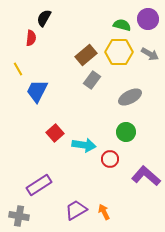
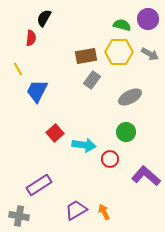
brown rectangle: moved 1 px down; rotated 30 degrees clockwise
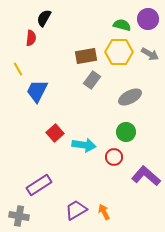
red circle: moved 4 px right, 2 px up
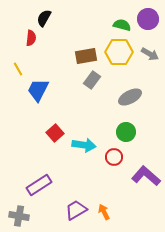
blue trapezoid: moved 1 px right, 1 px up
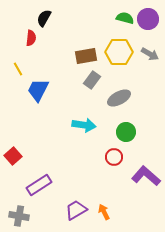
green semicircle: moved 3 px right, 7 px up
gray ellipse: moved 11 px left, 1 px down
red square: moved 42 px left, 23 px down
cyan arrow: moved 20 px up
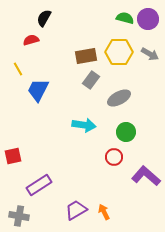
red semicircle: moved 2 px down; rotated 112 degrees counterclockwise
gray rectangle: moved 1 px left
red square: rotated 30 degrees clockwise
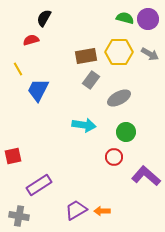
orange arrow: moved 2 px left, 1 px up; rotated 63 degrees counterclockwise
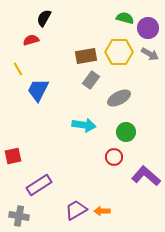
purple circle: moved 9 px down
